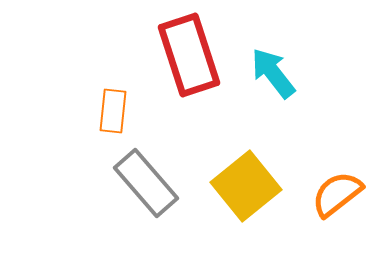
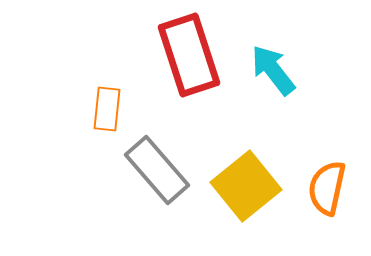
cyan arrow: moved 3 px up
orange rectangle: moved 6 px left, 2 px up
gray rectangle: moved 11 px right, 13 px up
orange semicircle: moved 10 px left, 6 px up; rotated 40 degrees counterclockwise
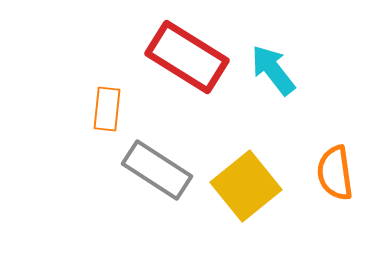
red rectangle: moved 2 px left, 2 px down; rotated 40 degrees counterclockwise
gray rectangle: rotated 16 degrees counterclockwise
orange semicircle: moved 8 px right, 15 px up; rotated 20 degrees counterclockwise
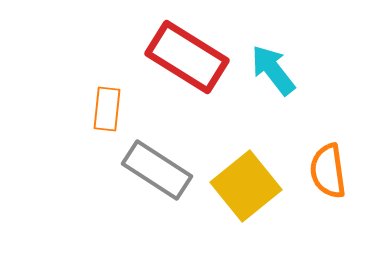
orange semicircle: moved 7 px left, 2 px up
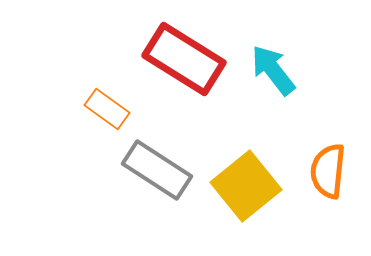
red rectangle: moved 3 px left, 2 px down
orange rectangle: rotated 60 degrees counterclockwise
orange semicircle: rotated 14 degrees clockwise
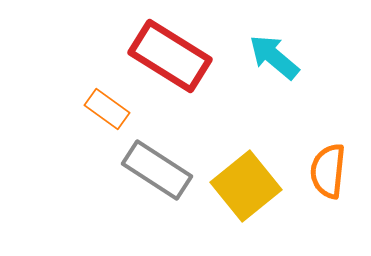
red rectangle: moved 14 px left, 3 px up
cyan arrow: moved 1 px right, 13 px up; rotated 12 degrees counterclockwise
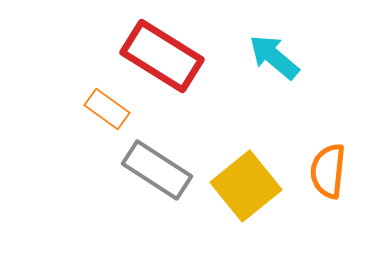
red rectangle: moved 8 px left
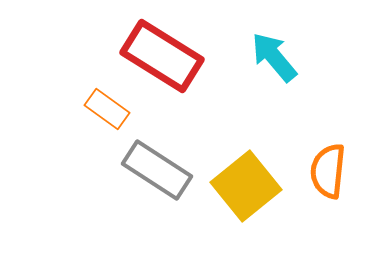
cyan arrow: rotated 10 degrees clockwise
